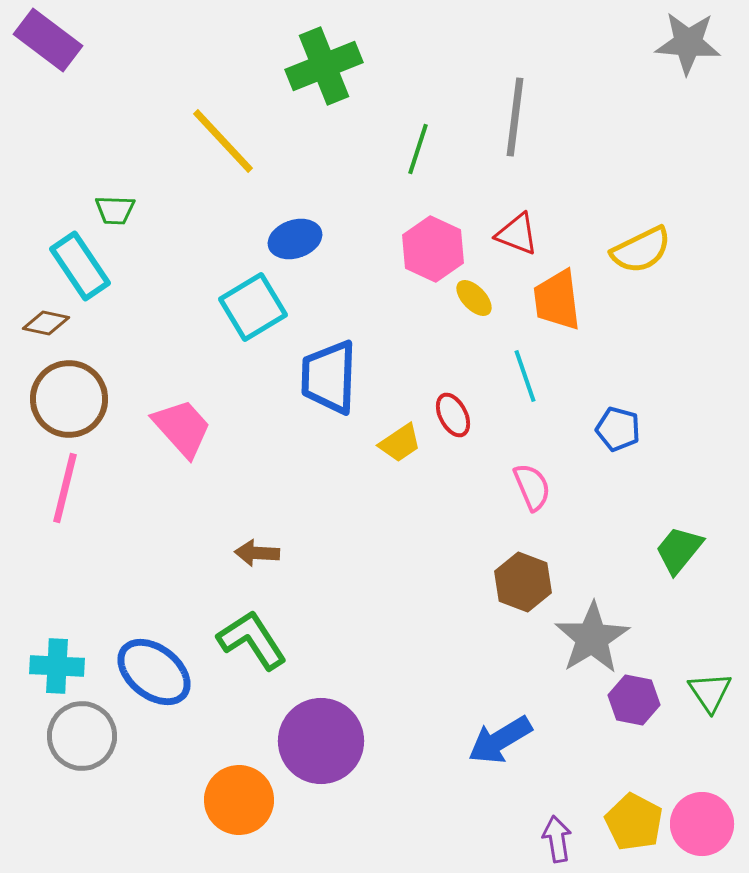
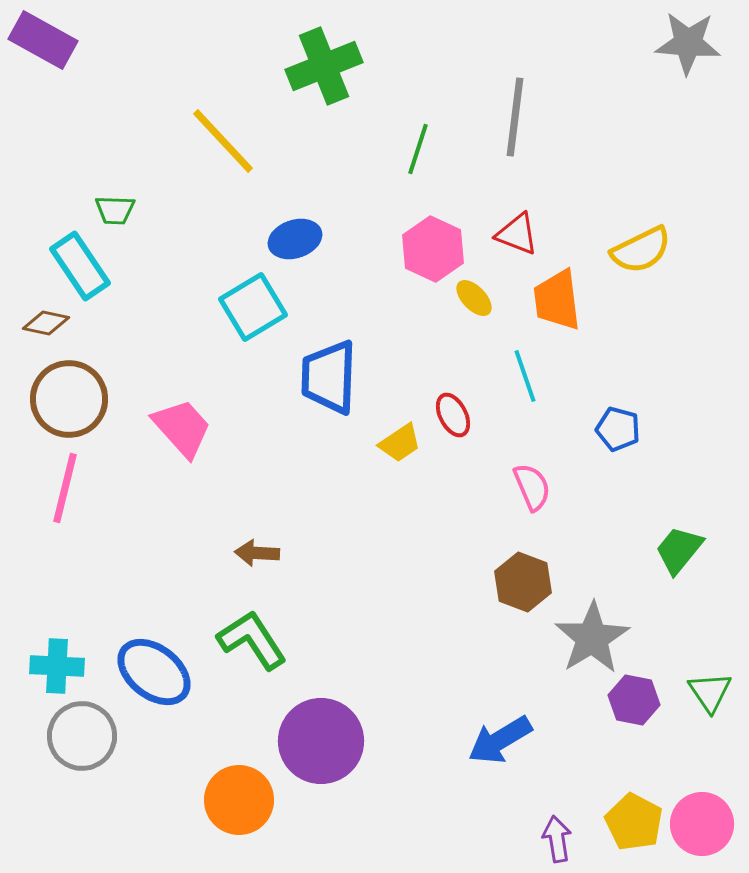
purple rectangle at (48, 40): moved 5 px left; rotated 8 degrees counterclockwise
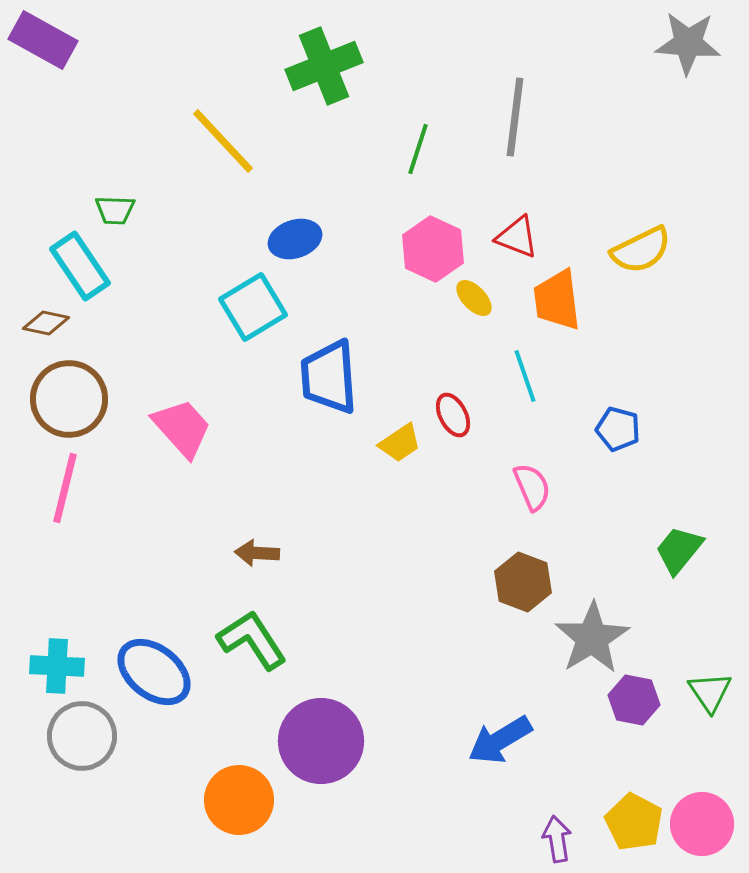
red triangle at (517, 234): moved 3 px down
blue trapezoid at (329, 377): rotated 6 degrees counterclockwise
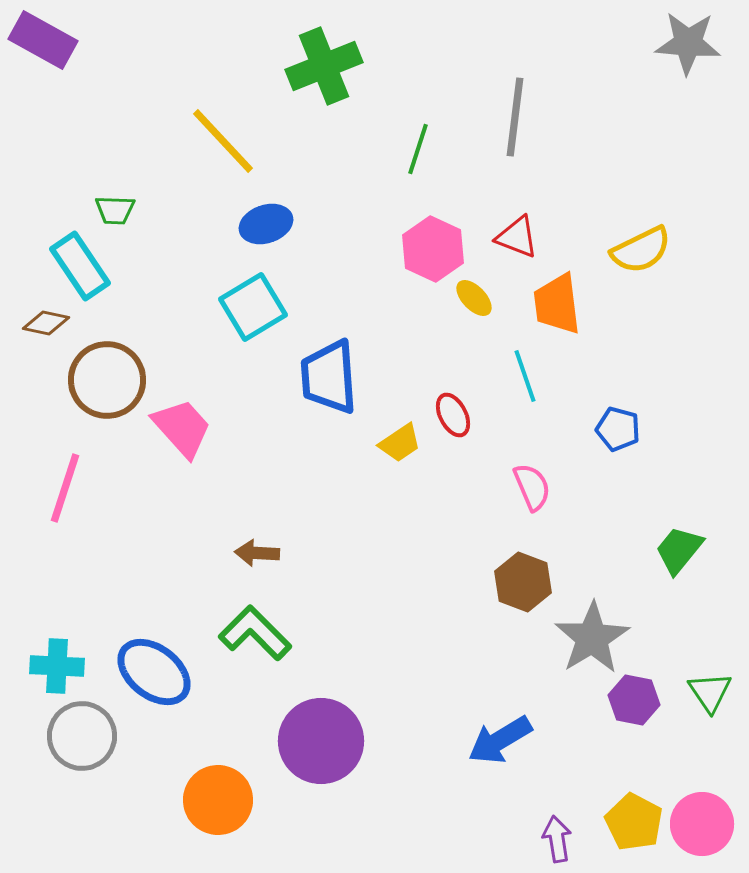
blue ellipse at (295, 239): moved 29 px left, 15 px up
orange trapezoid at (557, 300): moved 4 px down
brown circle at (69, 399): moved 38 px right, 19 px up
pink line at (65, 488): rotated 4 degrees clockwise
green L-shape at (252, 640): moved 3 px right, 7 px up; rotated 12 degrees counterclockwise
orange circle at (239, 800): moved 21 px left
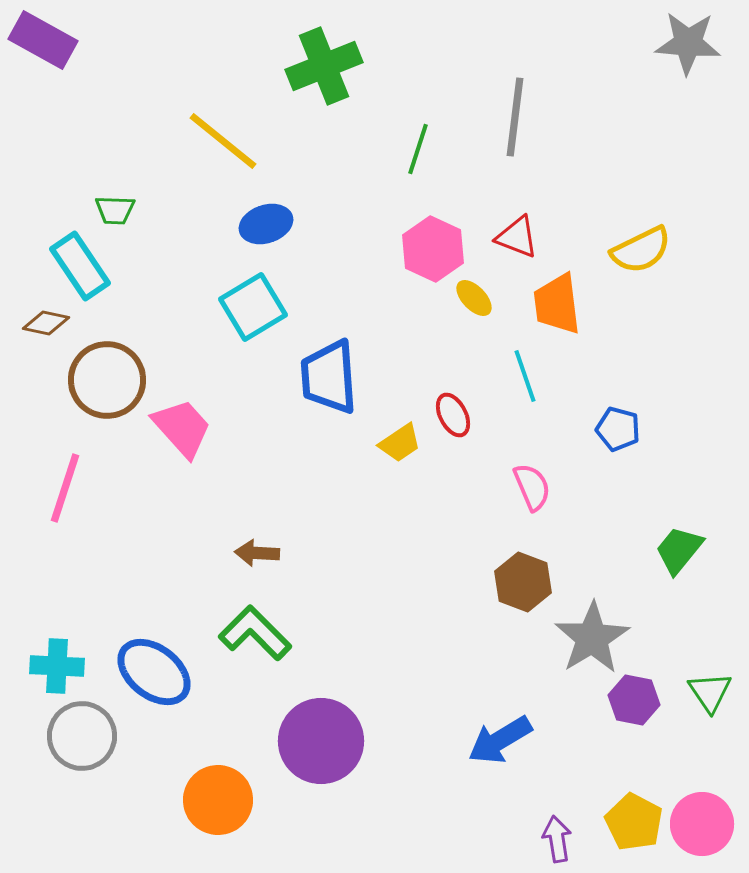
yellow line at (223, 141): rotated 8 degrees counterclockwise
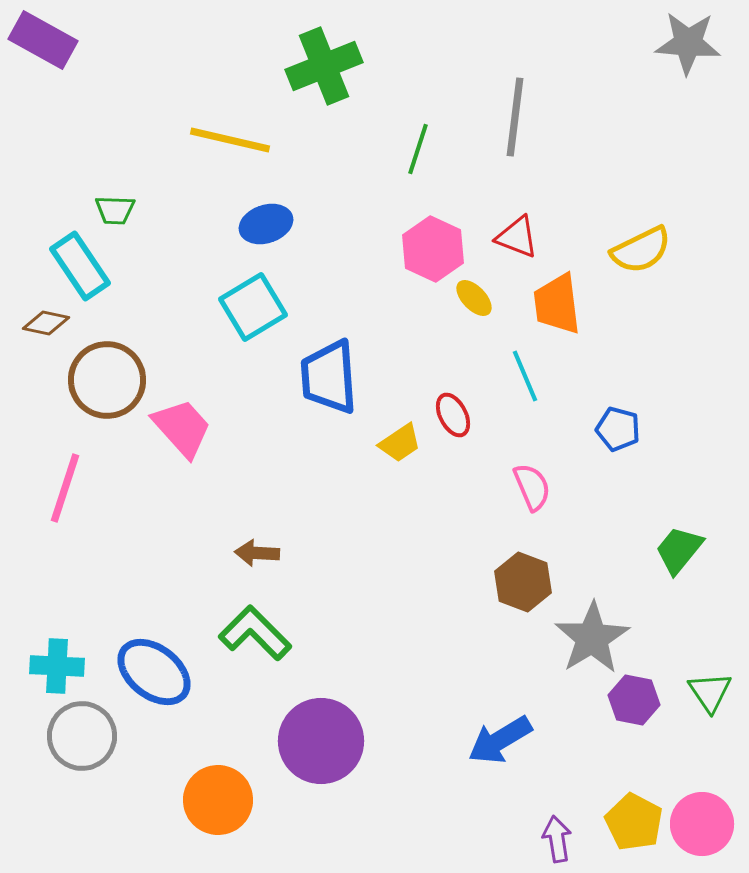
yellow line at (223, 141): moved 7 px right, 1 px up; rotated 26 degrees counterclockwise
cyan line at (525, 376): rotated 4 degrees counterclockwise
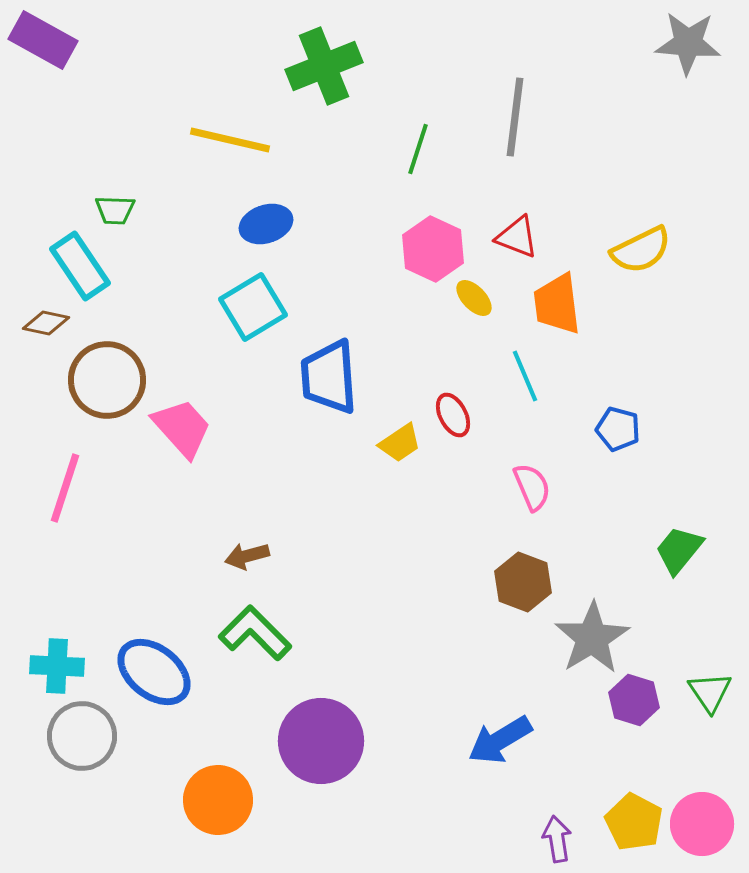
brown arrow at (257, 553): moved 10 px left, 3 px down; rotated 18 degrees counterclockwise
purple hexagon at (634, 700): rotated 6 degrees clockwise
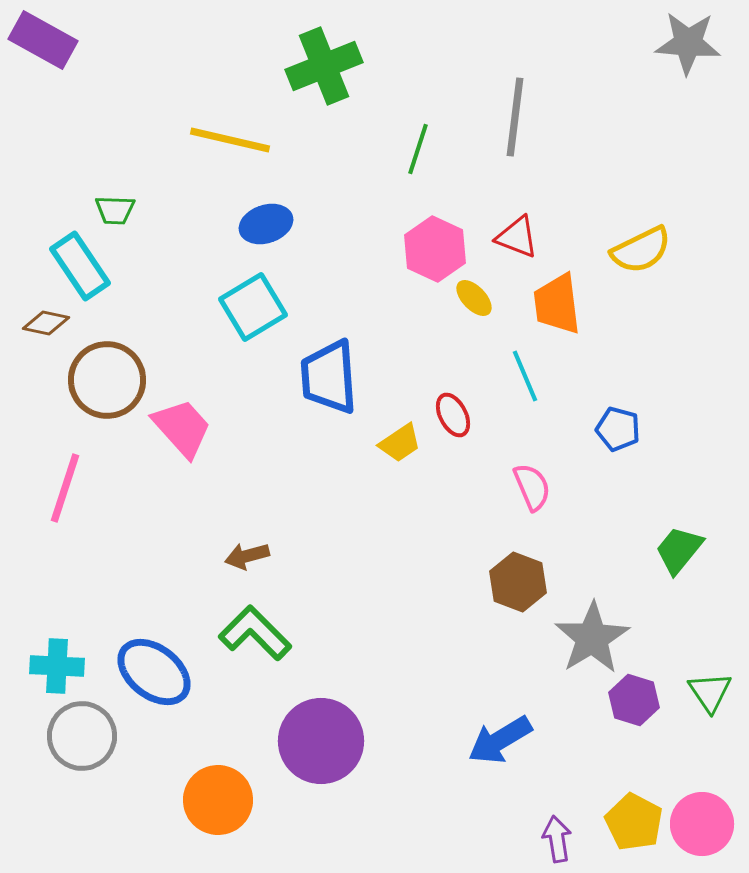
pink hexagon at (433, 249): moved 2 px right
brown hexagon at (523, 582): moved 5 px left
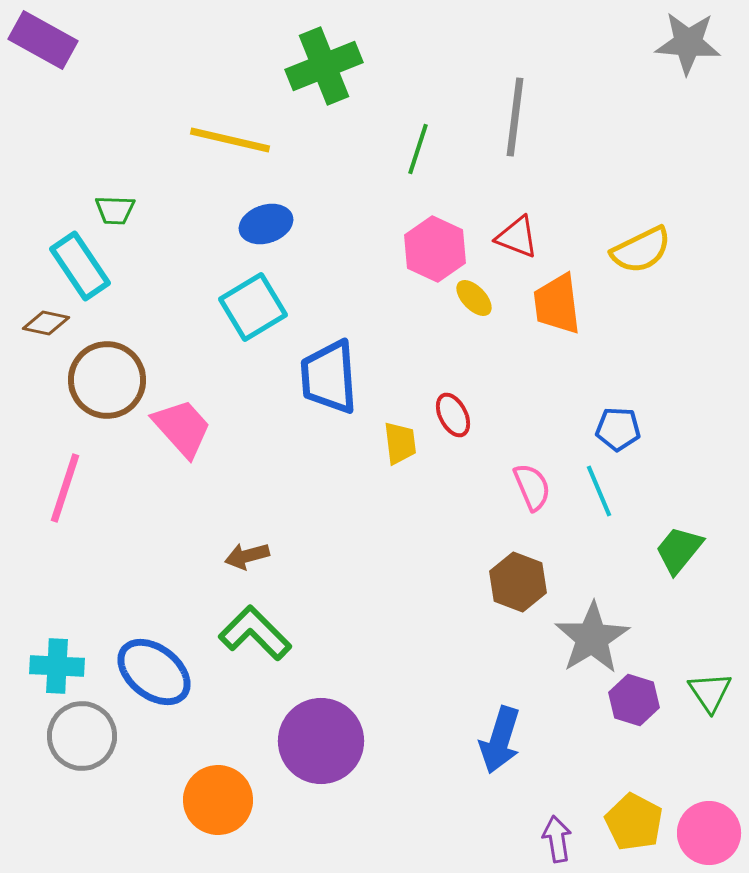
cyan line at (525, 376): moved 74 px right, 115 px down
blue pentagon at (618, 429): rotated 12 degrees counterclockwise
yellow trapezoid at (400, 443): rotated 63 degrees counterclockwise
blue arrow at (500, 740): rotated 42 degrees counterclockwise
pink circle at (702, 824): moved 7 px right, 9 px down
